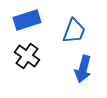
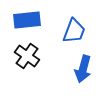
blue rectangle: rotated 12 degrees clockwise
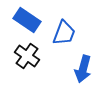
blue rectangle: rotated 40 degrees clockwise
blue trapezoid: moved 10 px left, 2 px down
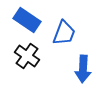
blue arrow: rotated 12 degrees counterclockwise
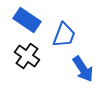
blue trapezoid: moved 2 px down
blue arrow: rotated 36 degrees counterclockwise
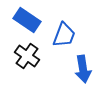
blue arrow: rotated 24 degrees clockwise
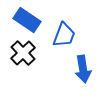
black cross: moved 4 px left, 3 px up; rotated 10 degrees clockwise
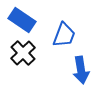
blue rectangle: moved 5 px left
blue arrow: moved 2 px left, 1 px down
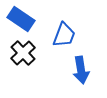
blue rectangle: moved 1 px left, 1 px up
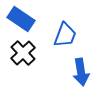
blue trapezoid: moved 1 px right
blue arrow: moved 2 px down
